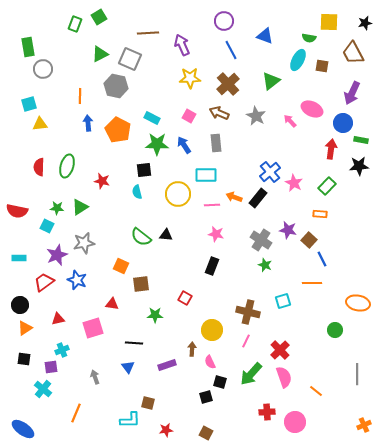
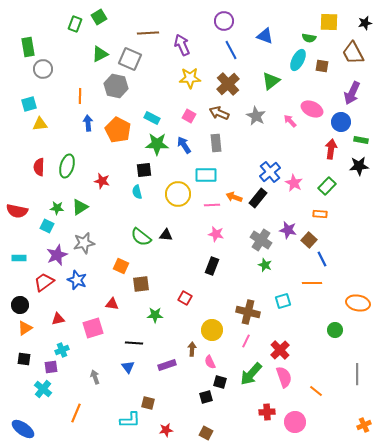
blue circle at (343, 123): moved 2 px left, 1 px up
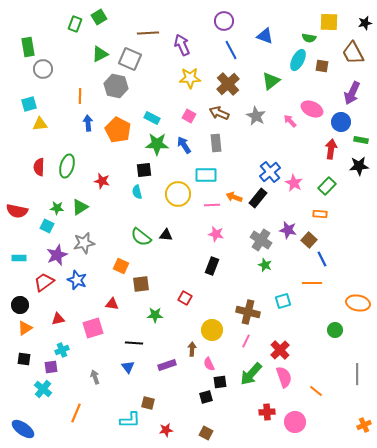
pink semicircle at (210, 362): moved 1 px left, 2 px down
black square at (220, 382): rotated 24 degrees counterclockwise
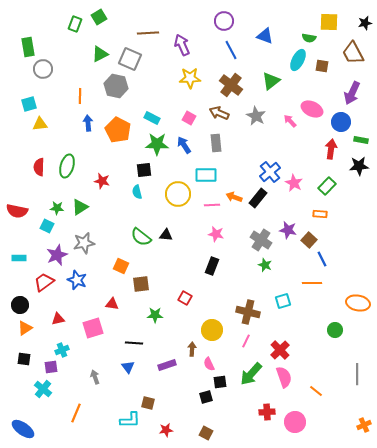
brown cross at (228, 84): moved 3 px right, 1 px down; rotated 10 degrees counterclockwise
pink square at (189, 116): moved 2 px down
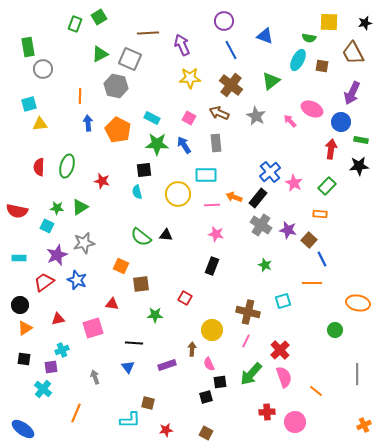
gray cross at (261, 240): moved 15 px up
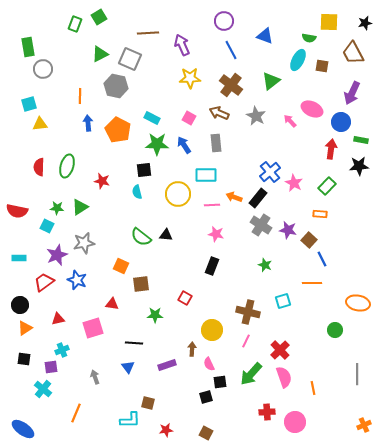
orange line at (316, 391): moved 3 px left, 3 px up; rotated 40 degrees clockwise
